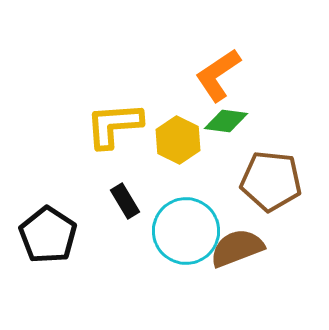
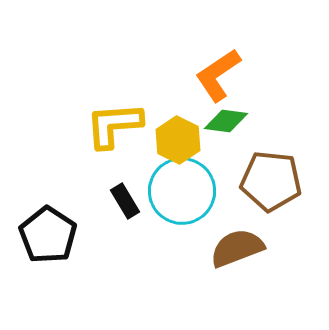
cyan circle: moved 4 px left, 40 px up
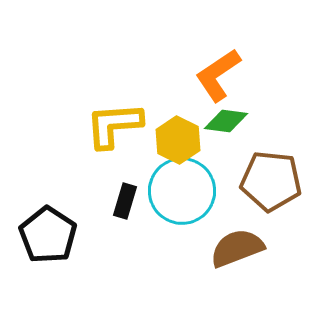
black rectangle: rotated 48 degrees clockwise
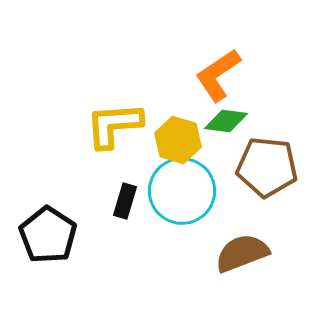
yellow hexagon: rotated 9 degrees counterclockwise
brown pentagon: moved 4 px left, 14 px up
brown semicircle: moved 5 px right, 5 px down
